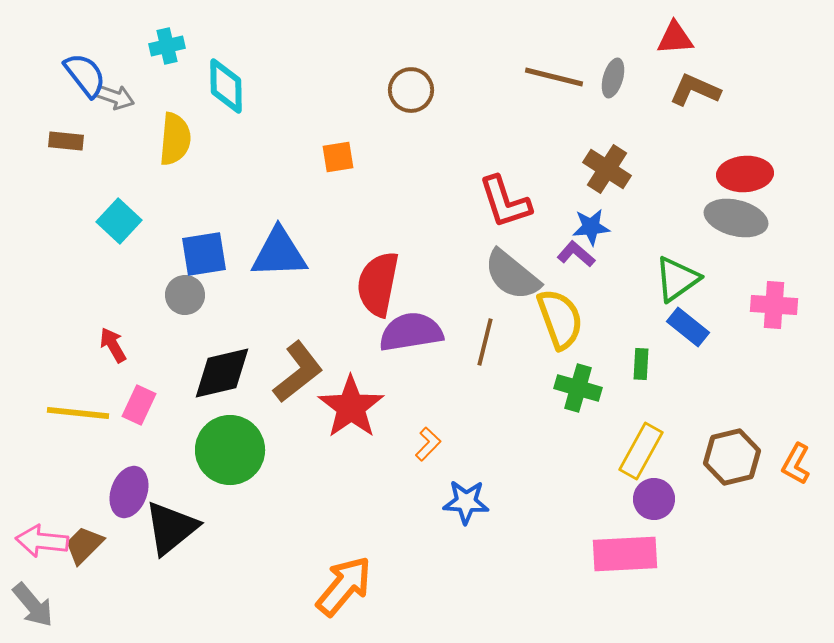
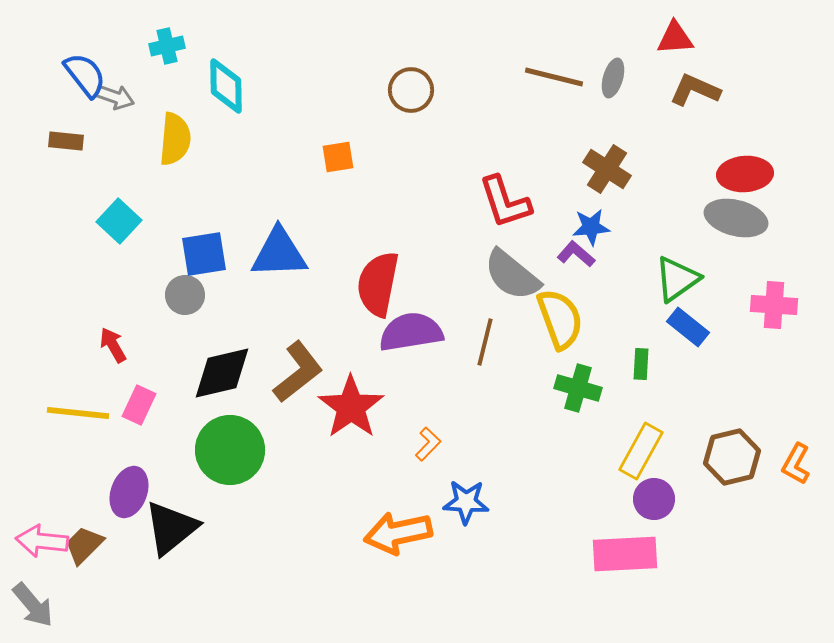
orange arrow at (344, 586): moved 54 px right, 53 px up; rotated 142 degrees counterclockwise
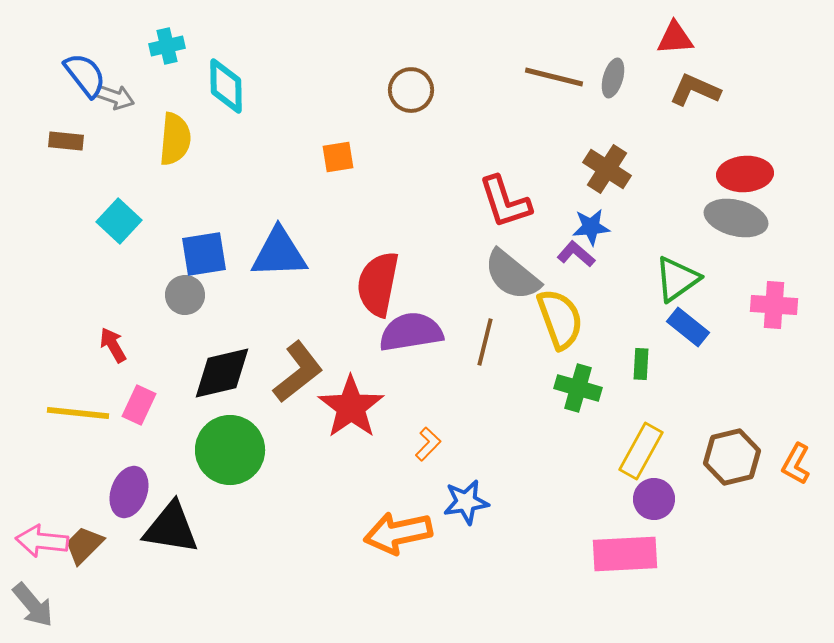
blue star at (466, 502): rotated 12 degrees counterclockwise
black triangle at (171, 528): rotated 48 degrees clockwise
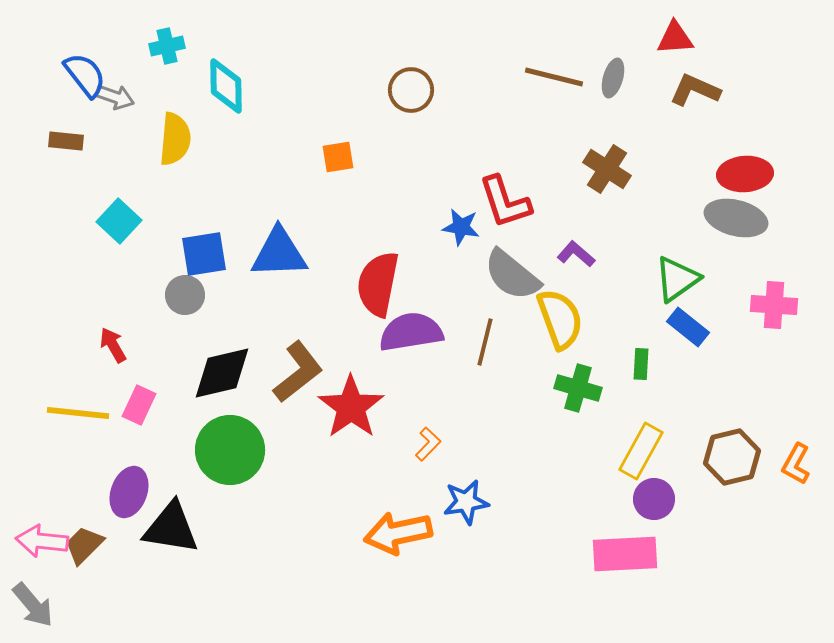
blue star at (591, 227): moved 130 px left; rotated 15 degrees clockwise
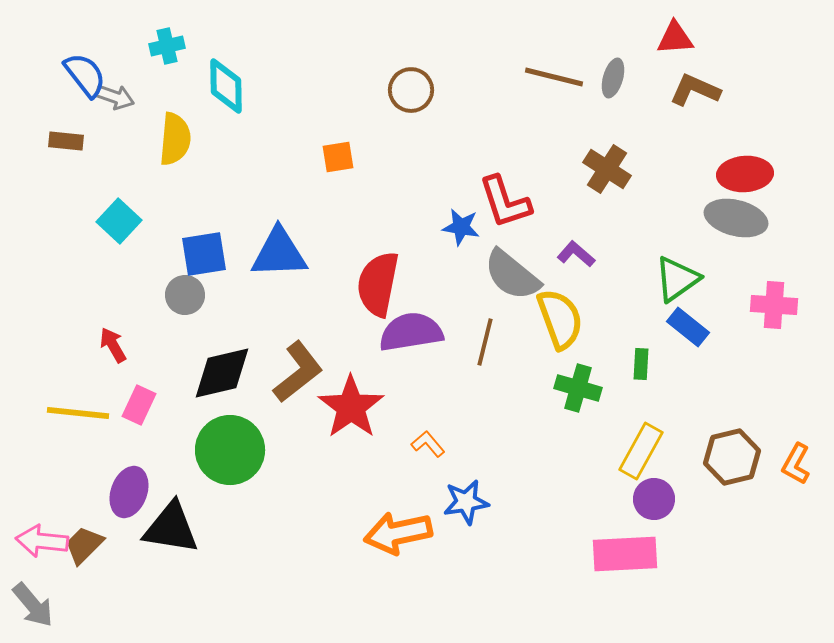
orange L-shape at (428, 444): rotated 84 degrees counterclockwise
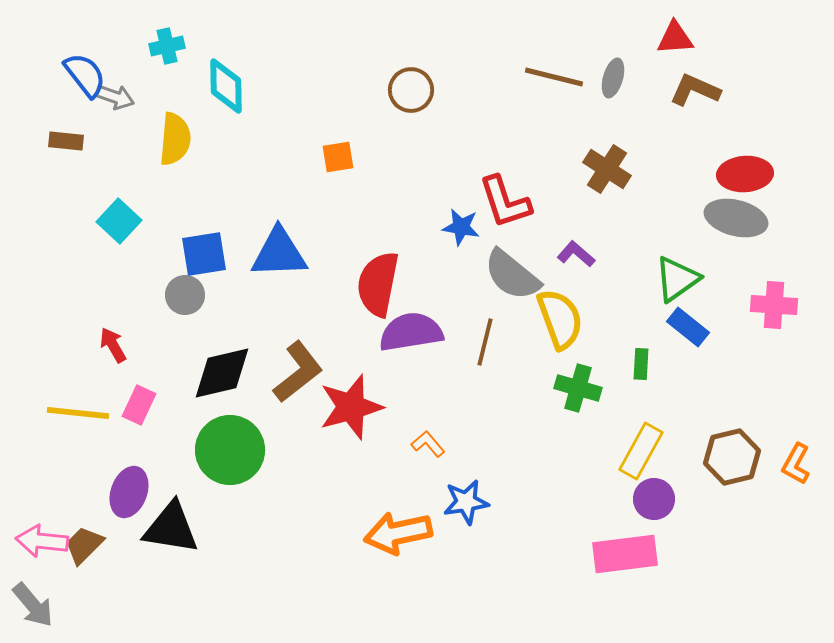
red star at (351, 407): rotated 20 degrees clockwise
pink rectangle at (625, 554): rotated 4 degrees counterclockwise
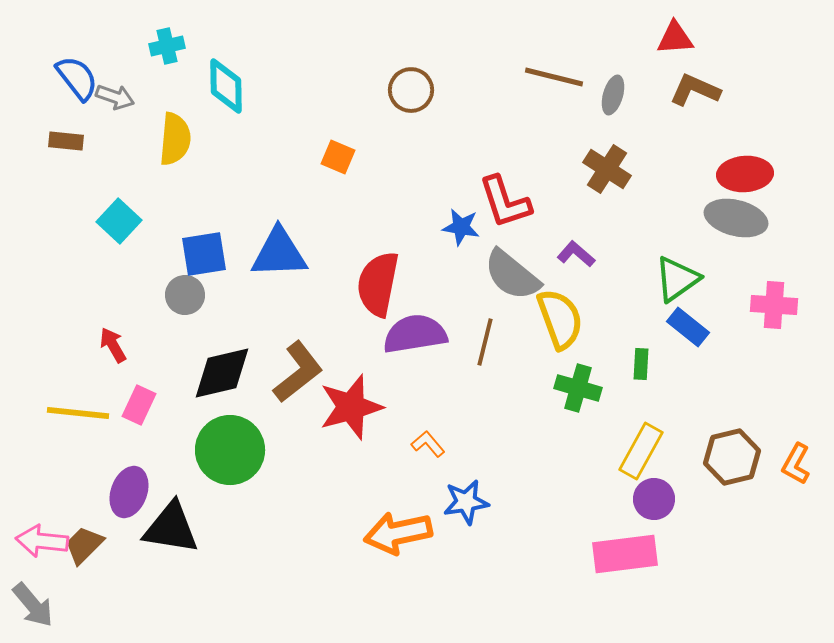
blue semicircle at (85, 75): moved 8 px left, 3 px down
gray ellipse at (613, 78): moved 17 px down
orange square at (338, 157): rotated 32 degrees clockwise
purple semicircle at (411, 332): moved 4 px right, 2 px down
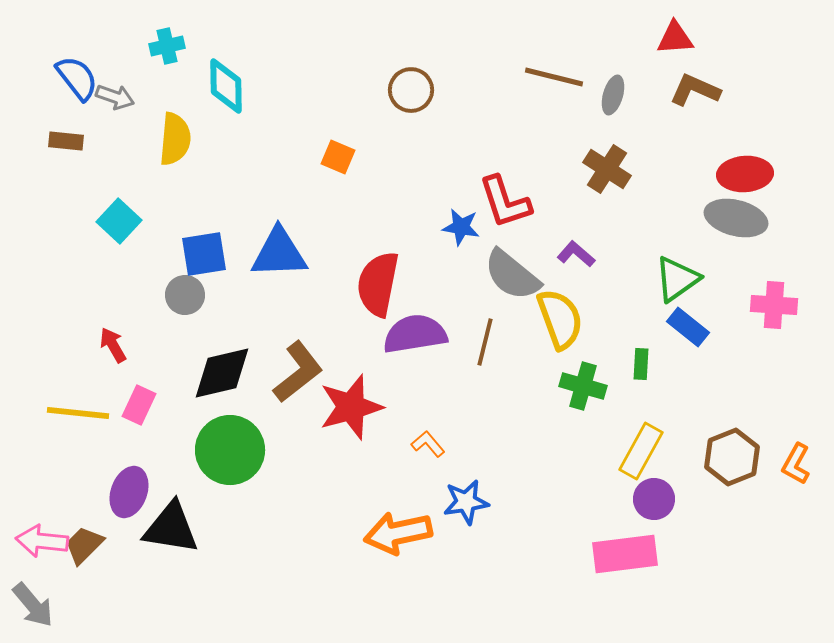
green cross at (578, 388): moved 5 px right, 2 px up
brown hexagon at (732, 457): rotated 8 degrees counterclockwise
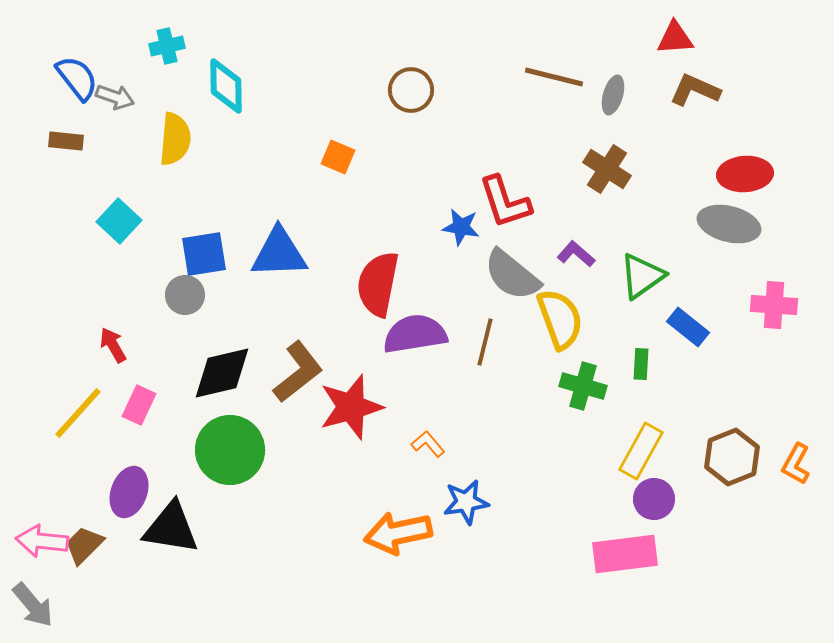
gray ellipse at (736, 218): moved 7 px left, 6 px down
green triangle at (677, 279): moved 35 px left, 3 px up
yellow line at (78, 413): rotated 54 degrees counterclockwise
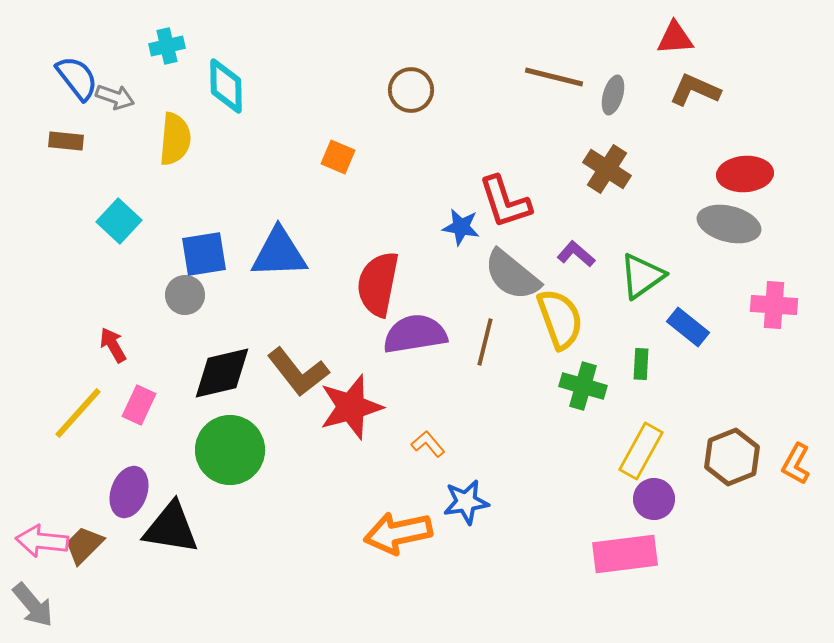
brown L-shape at (298, 372): rotated 90 degrees clockwise
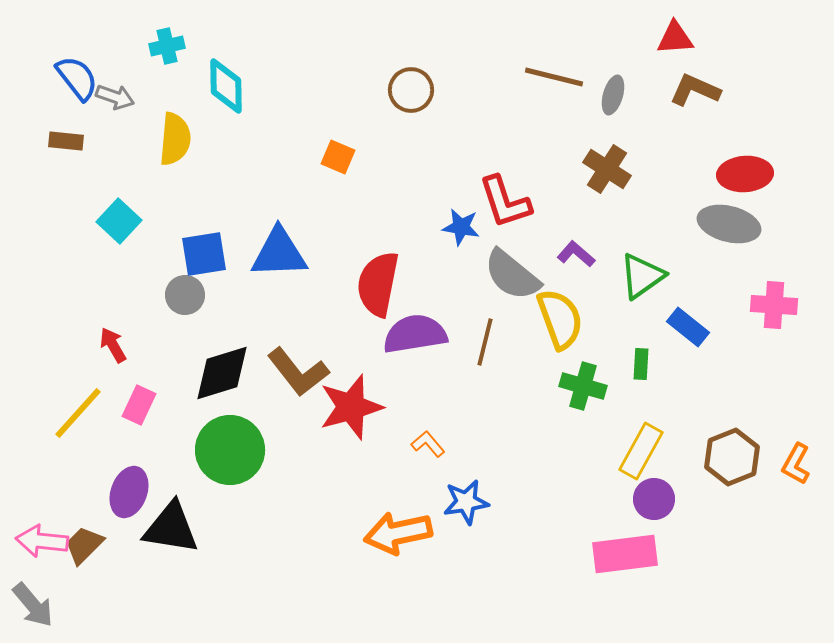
black diamond at (222, 373): rotated 4 degrees counterclockwise
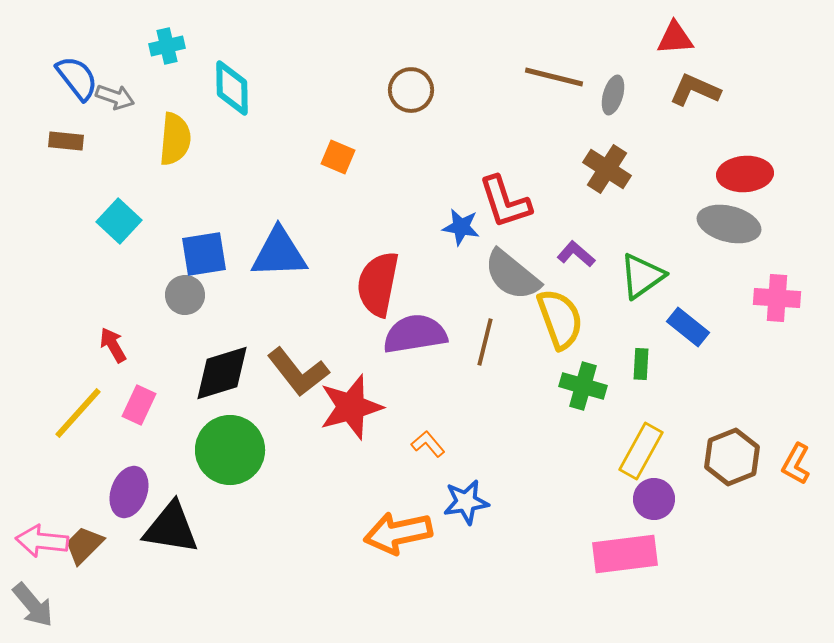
cyan diamond at (226, 86): moved 6 px right, 2 px down
pink cross at (774, 305): moved 3 px right, 7 px up
